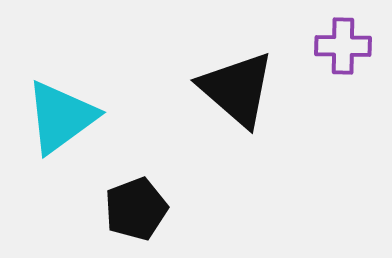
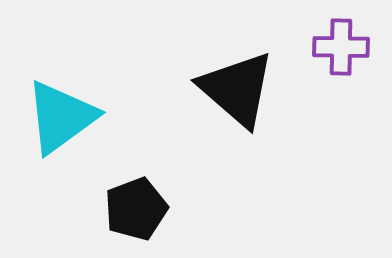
purple cross: moved 2 px left, 1 px down
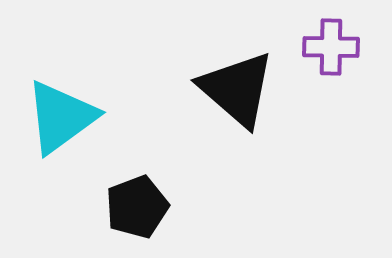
purple cross: moved 10 px left
black pentagon: moved 1 px right, 2 px up
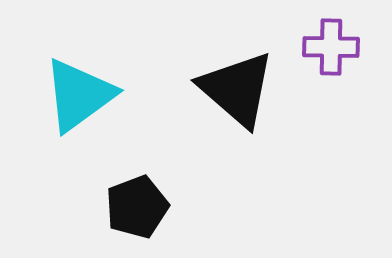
cyan triangle: moved 18 px right, 22 px up
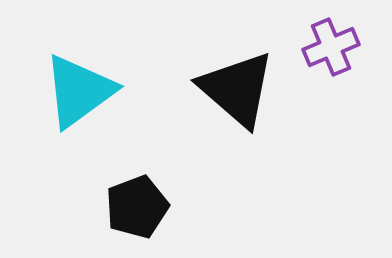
purple cross: rotated 24 degrees counterclockwise
cyan triangle: moved 4 px up
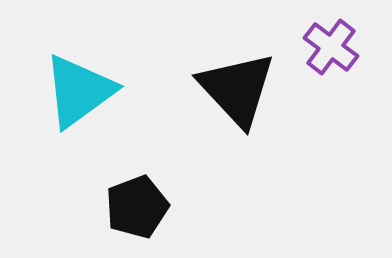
purple cross: rotated 30 degrees counterclockwise
black triangle: rotated 6 degrees clockwise
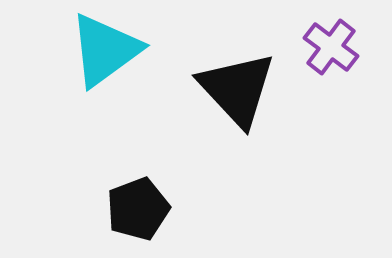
cyan triangle: moved 26 px right, 41 px up
black pentagon: moved 1 px right, 2 px down
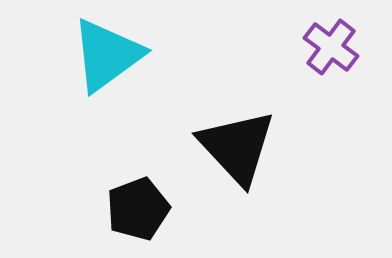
cyan triangle: moved 2 px right, 5 px down
black triangle: moved 58 px down
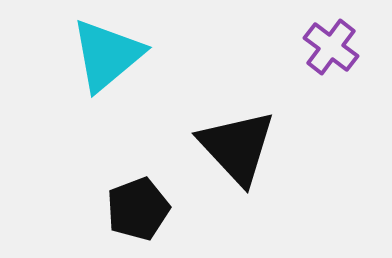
cyan triangle: rotated 4 degrees counterclockwise
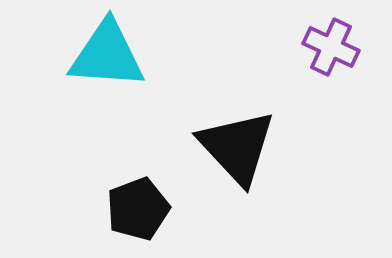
purple cross: rotated 12 degrees counterclockwise
cyan triangle: rotated 44 degrees clockwise
